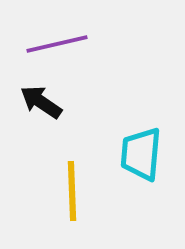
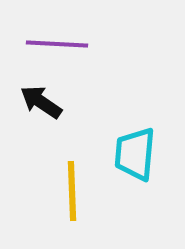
purple line: rotated 16 degrees clockwise
cyan trapezoid: moved 6 px left
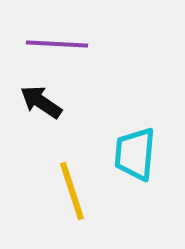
yellow line: rotated 16 degrees counterclockwise
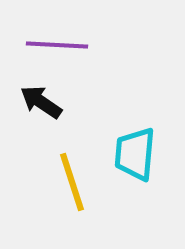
purple line: moved 1 px down
yellow line: moved 9 px up
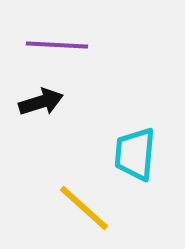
black arrow: rotated 129 degrees clockwise
yellow line: moved 12 px right, 26 px down; rotated 30 degrees counterclockwise
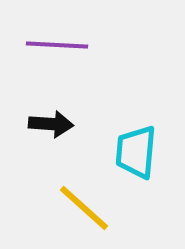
black arrow: moved 10 px right, 22 px down; rotated 21 degrees clockwise
cyan trapezoid: moved 1 px right, 2 px up
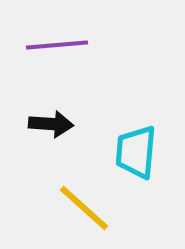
purple line: rotated 8 degrees counterclockwise
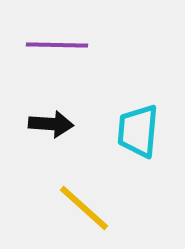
purple line: rotated 6 degrees clockwise
cyan trapezoid: moved 2 px right, 21 px up
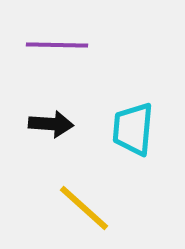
cyan trapezoid: moved 5 px left, 2 px up
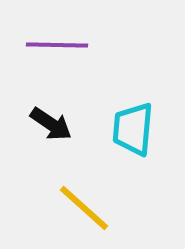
black arrow: rotated 30 degrees clockwise
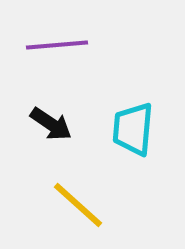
purple line: rotated 6 degrees counterclockwise
yellow line: moved 6 px left, 3 px up
